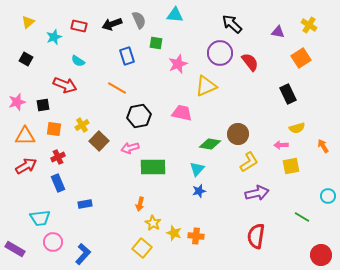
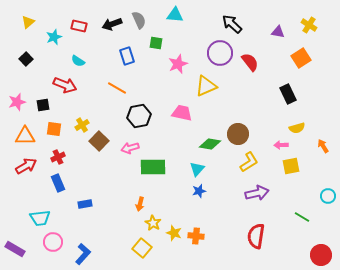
black square at (26, 59): rotated 16 degrees clockwise
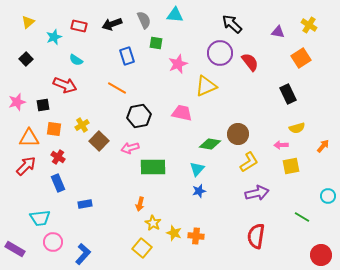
gray semicircle at (139, 20): moved 5 px right
cyan semicircle at (78, 61): moved 2 px left, 1 px up
orange triangle at (25, 136): moved 4 px right, 2 px down
orange arrow at (323, 146): rotated 72 degrees clockwise
red cross at (58, 157): rotated 32 degrees counterclockwise
red arrow at (26, 166): rotated 15 degrees counterclockwise
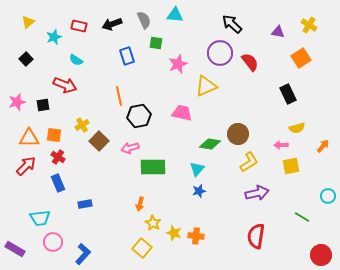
orange line at (117, 88): moved 2 px right, 8 px down; rotated 48 degrees clockwise
orange square at (54, 129): moved 6 px down
